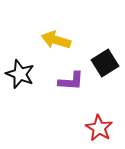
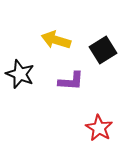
black square: moved 2 px left, 13 px up
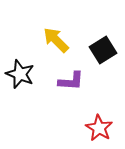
yellow arrow: rotated 28 degrees clockwise
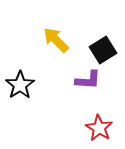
black star: moved 11 px down; rotated 16 degrees clockwise
purple L-shape: moved 17 px right, 1 px up
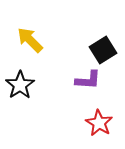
yellow arrow: moved 26 px left
red star: moved 5 px up
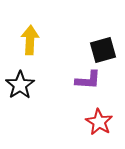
yellow arrow: rotated 48 degrees clockwise
black square: rotated 16 degrees clockwise
red star: moved 1 px up
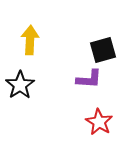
purple L-shape: moved 1 px right, 1 px up
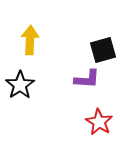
purple L-shape: moved 2 px left
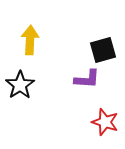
red star: moved 6 px right; rotated 12 degrees counterclockwise
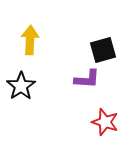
black star: moved 1 px right, 1 px down
